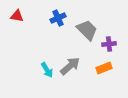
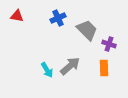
purple cross: rotated 24 degrees clockwise
orange rectangle: rotated 70 degrees counterclockwise
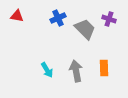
gray trapezoid: moved 2 px left, 1 px up
purple cross: moved 25 px up
gray arrow: moved 6 px right, 5 px down; rotated 60 degrees counterclockwise
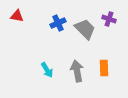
blue cross: moved 5 px down
gray arrow: moved 1 px right
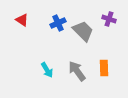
red triangle: moved 5 px right, 4 px down; rotated 24 degrees clockwise
gray trapezoid: moved 2 px left, 2 px down
gray arrow: rotated 25 degrees counterclockwise
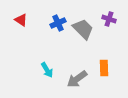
red triangle: moved 1 px left
gray trapezoid: moved 2 px up
gray arrow: moved 8 px down; rotated 90 degrees counterclockwise
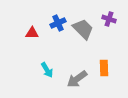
red triangle: moved 11 px right, 13 px down; rotated 32 degrees counterclockwise
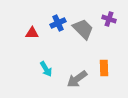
cyan arrow: moved 1 px left, 1 px up
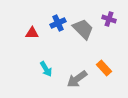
orange rectangle: rotated 42 degrees counterclockwise
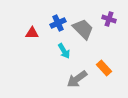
cyan arrow: moved 18 px right, 18 px up
